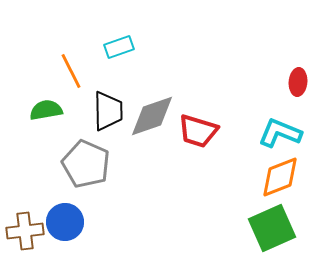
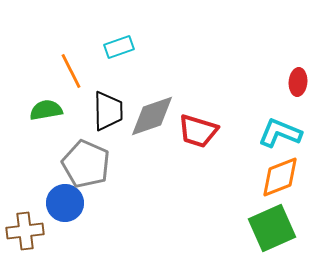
blue circle: moved 19 px up
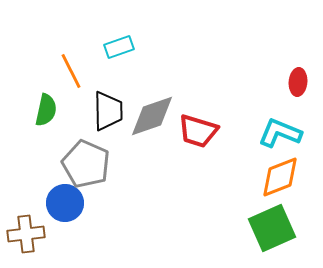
green semicircle: rotated 112 degrees clockwise
brown cross: moved 1 px right, 3 px down
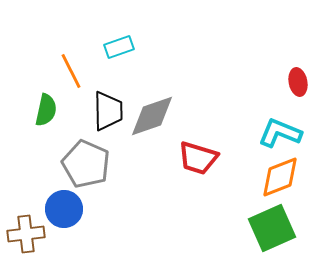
red ellipse: rotated 16 degrees counterclockwise
red trapezoid: moved 27 px down
blue circle: moved 1 px left, 6 px down
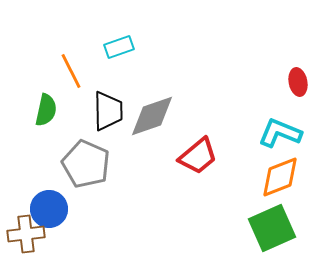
red trapezoid: moved 2 px up; rotated 57 degrees counterclockwise
blue circle: moved 15 px left
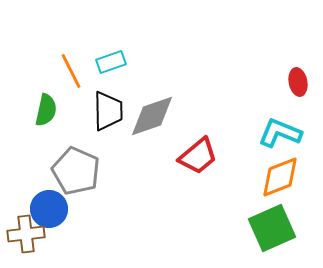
cyan rectangle: moved 8 px left, 15 px down
gray pentagon: moved 10 px left, 7 px down
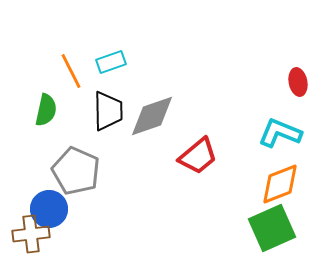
orange diamond: moved 7 px down
brown cross: moved 5 px right
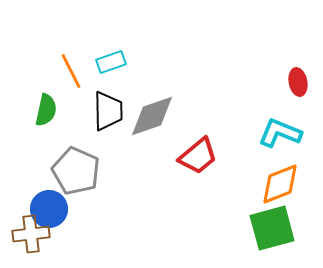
green square: rotated 9 degrees clockwise
